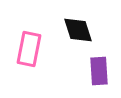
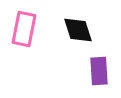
pink rectangle: moved 5 px left, 20 px up
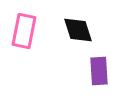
pink rectangle: moved 2 px down
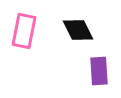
black diamond: rotated 8 degrees counterclockwise
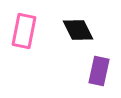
purple rectangle: rotated 16 degrees clockwise
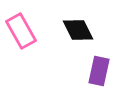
pink rectangle: moved 3 px left; rotated 40 degrees counterclockwise
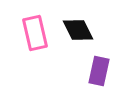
pink rectangle: moved 14 px right, 2 px down; rotated 16 degrees clockwise
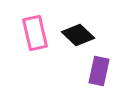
black diamond: moved 5 px down; rotated 20 degrees counterclockwise
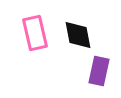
black diamond: rotated 36 degrees clockwise
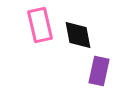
pink rectangle: moved 5 px right, 8 px up
